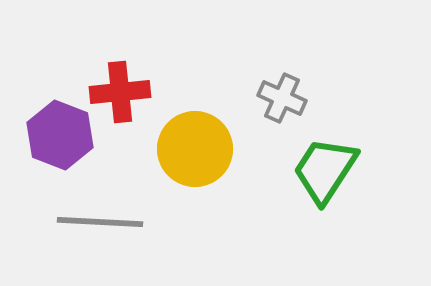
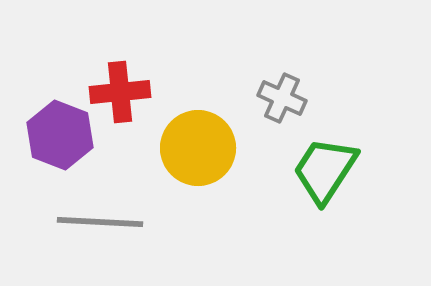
yellow circle: moved 3 px right, 1 px up
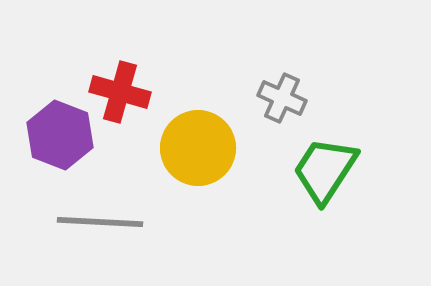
red cross: rotated 22 degrees clockwise
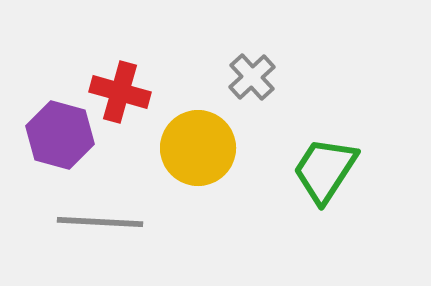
gray cross: moved 30 px left, 21 px up; rotated 24 degrees clockwise
purple hexagon: rotated 6 degrees counterclockwise
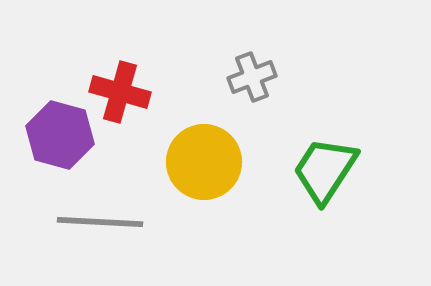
gray cross: rotated 21 degrees clockwise
yellow circle: moved 6 px right, 14 px down
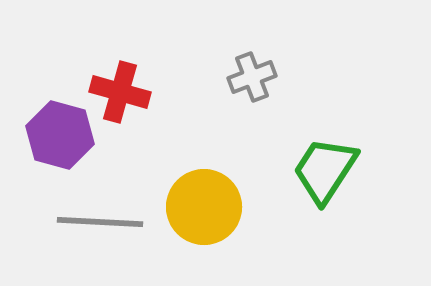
yellow circle: moved 45 px down
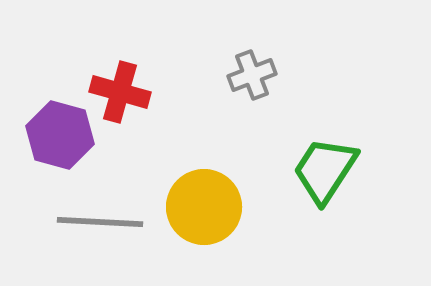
gray cross: moved 2 px up
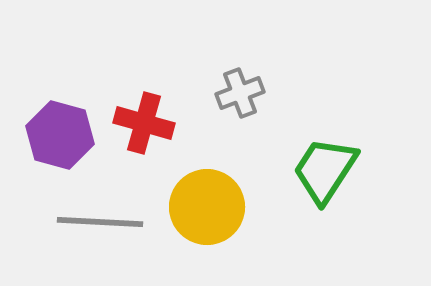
gray cross: moved 12 px left, 18 px down
red cross: moved 24 px right, 31 px down
yellow circle: moved 3 px right
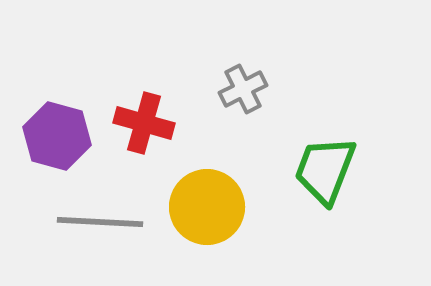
gray cross: moved 3 px right, 4 px up; rotated 6 degrees counterclockwise
purple hexagon: moved 3 px left, 1 px down
green trapezoid: rotated 12 degrees counterclockwise
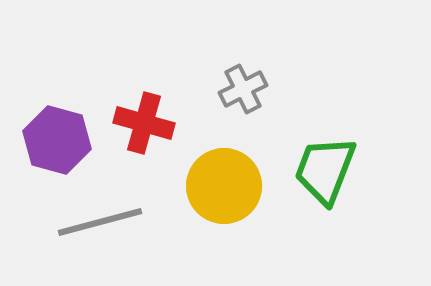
purple hexagon: moved 4 px down
yellow circle: moved 17 px right, 21 px up
gray line: rotated 18 degrees counterclockwise
